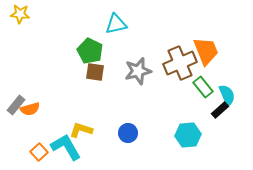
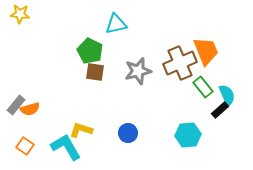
orange square: moved 14 px left, 6 px up; rotated 12 degrees counterclockwise
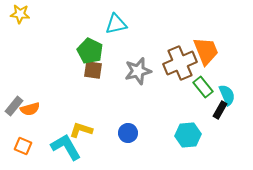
brown square: moved 2 px left, 2 px up
gray rectangle: moved 2 px left, 1 px down
black rectangle: rotated 18 degrees counterclockwise
orange square: moved 2 px left; rotated 12 degrees counterclockwise
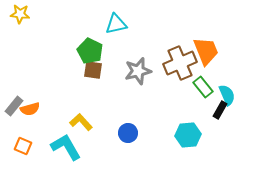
yellow L-shape: moved 8 px up; rotated 30 degrees clockwise
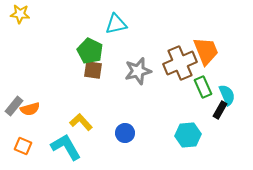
green rectangle: rotated 15 degrees clockwise
blue circle: moved 3 px left
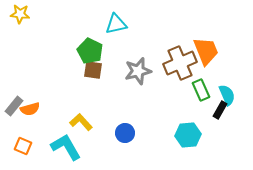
green rectangle: moved 2 px left, 3 px down
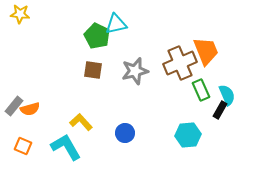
green pentagon: moved 7 px right, 15 px up
gray star: moved 3 px left
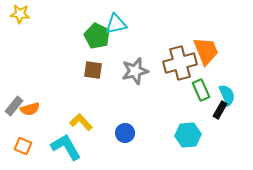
brown cross: rotated 8 degrees clockwise
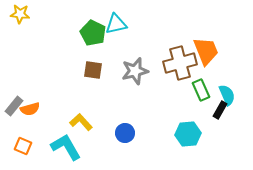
green pentagon: moved 4 px left, 3 px up
cyan hexagon: moved 1 px up
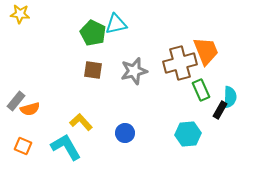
gray star: moved 1 px left
cyan semicircle: moved 3 px right, 2 px down; rotated 25 degrees clockwise
gray rectangle: moved 2 px right, 5 px up
